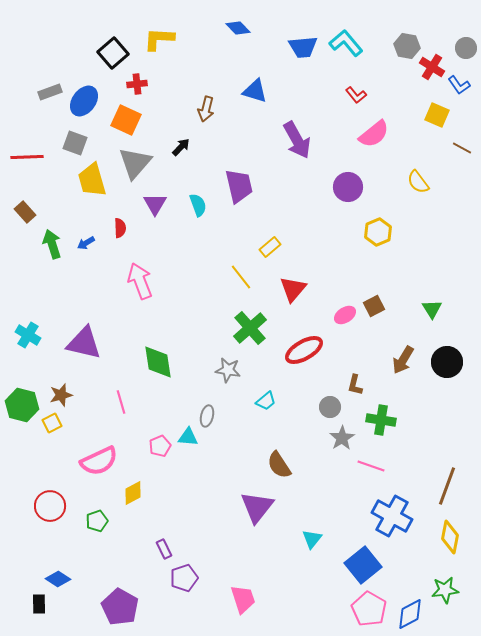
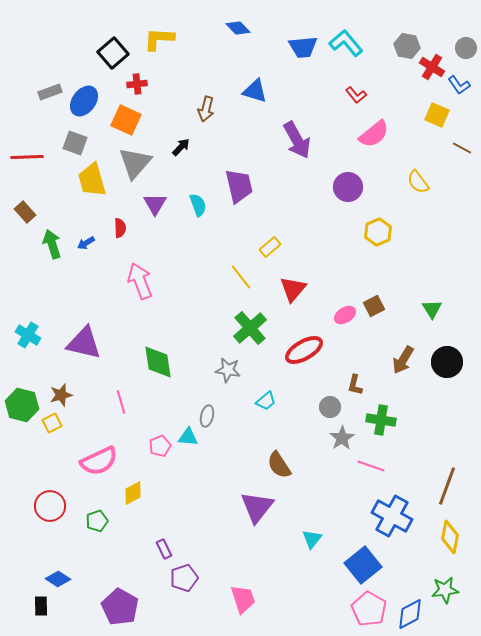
black rectangle at (39, 604): moved 2 px right, 2 px down
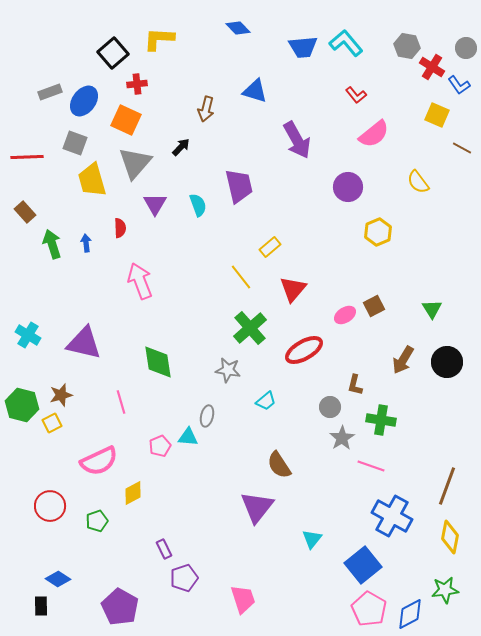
blue arrow at (86, 243): rotated 114 degrees clockwise
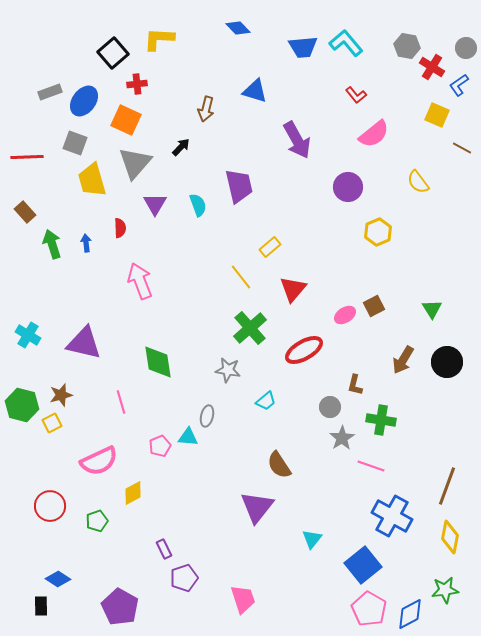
blue L-shape at (459, 85): rotated 90 degrees clockwise
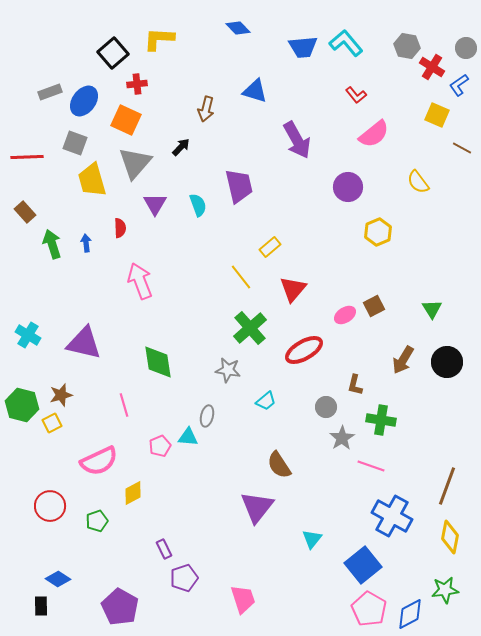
pink line at (121, 402): moved 3 px right, 3 px down
gray circle at (330, 407): moved 4 px left
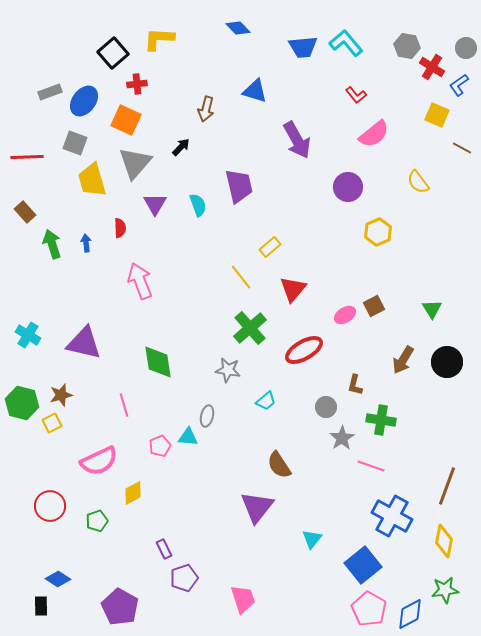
green hexagon at (22, 405): moved 2 px up
yellow diamond at (450, 537): moved 6 px left, 4 px down
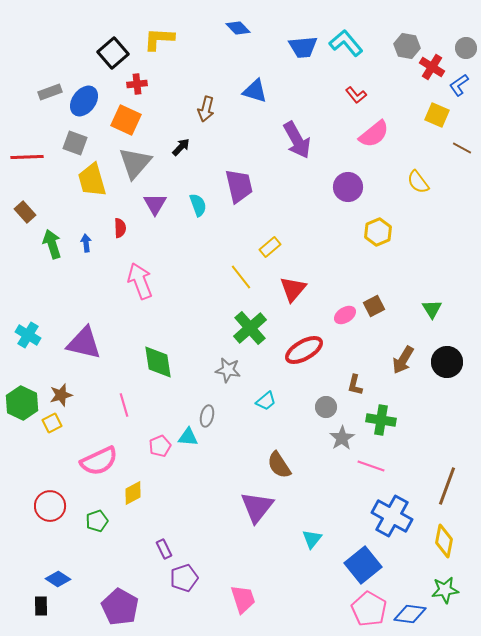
green hexagon at (22, 403): rotated 12 degrees clockwise
blue diamond at (410, 614): rotated 36 degrees clockwise
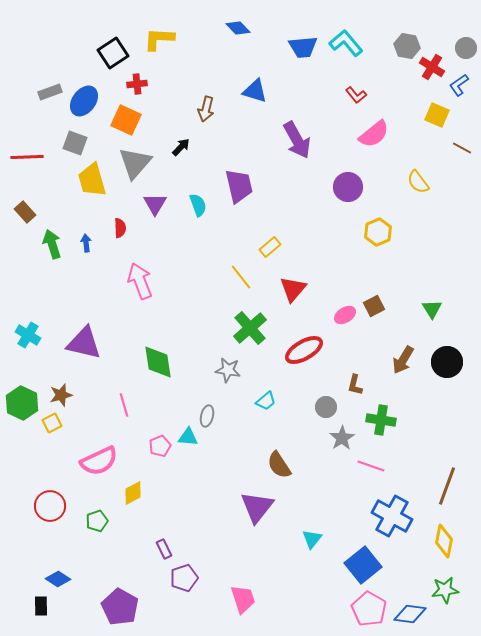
black square at (113, 53): rotated 8 degrees clockwise
